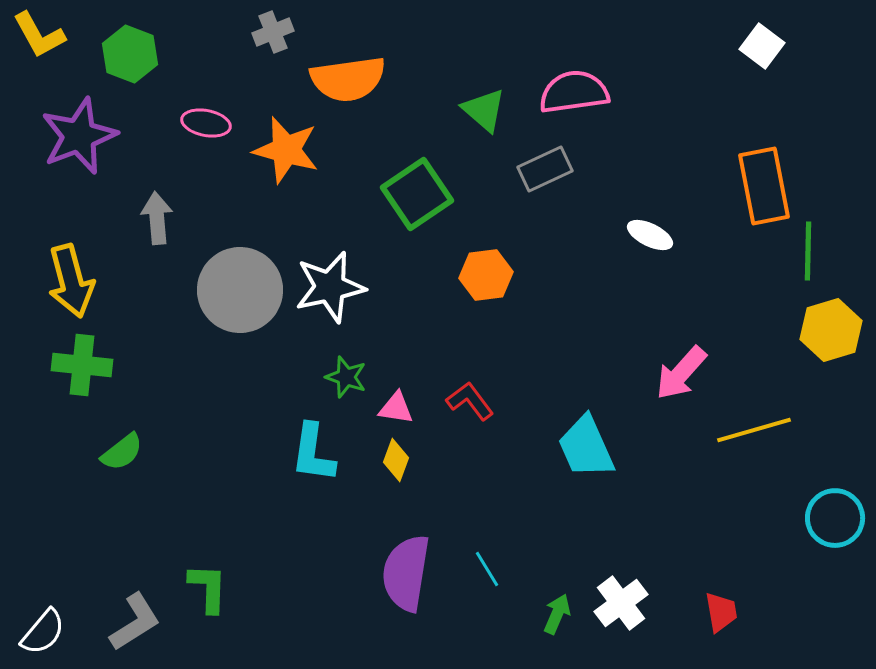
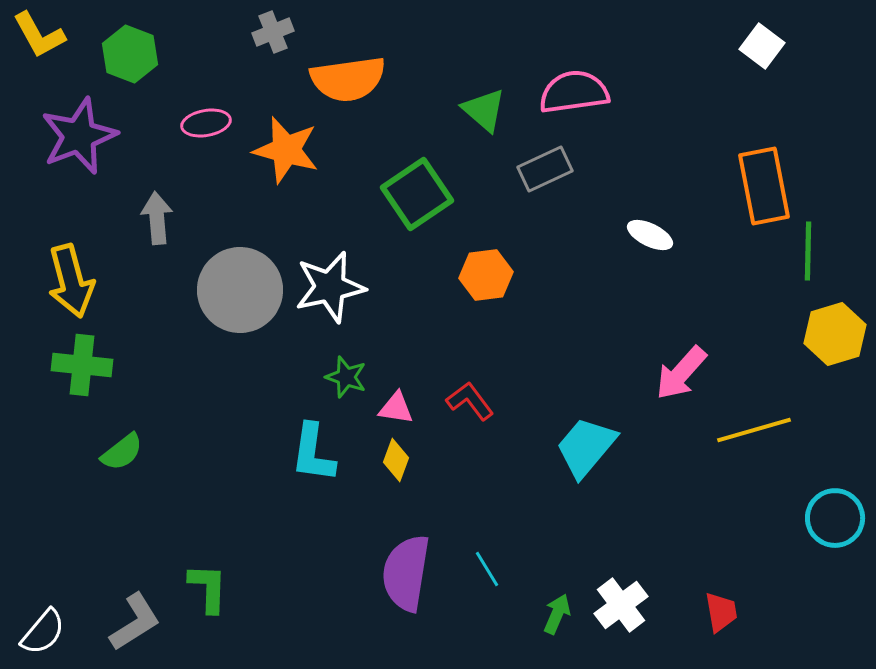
pink ellipse: rotated 21 degrees counterclockwise
yellow hexagon: moved 4 px right, 4 px down
cyan trapezoid: rotated 64 degrees clockwise
white cross: moved 2 px down
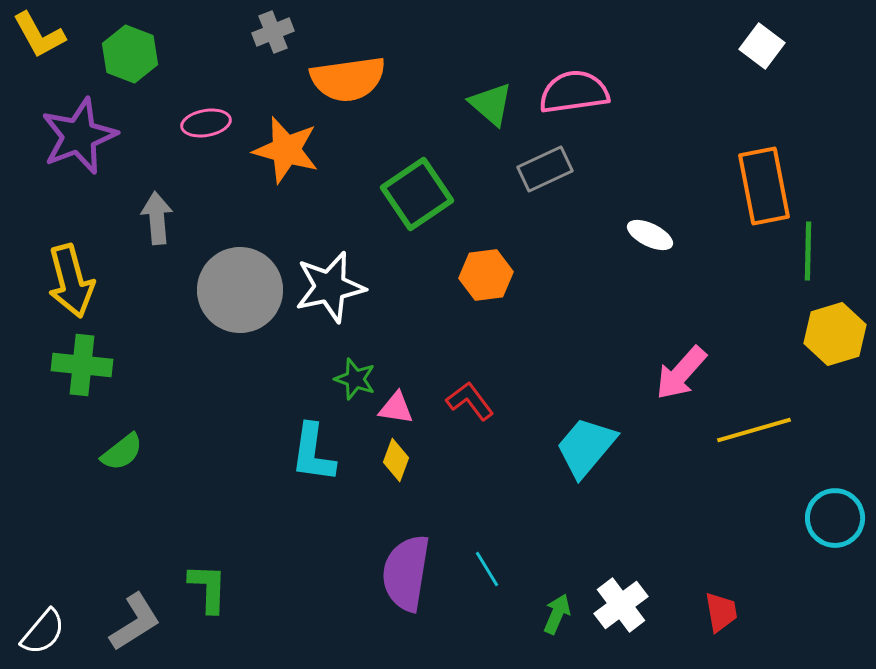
green triangle: moved 7 px right, 6 px up
green star: moved 9 px right, 2 px down
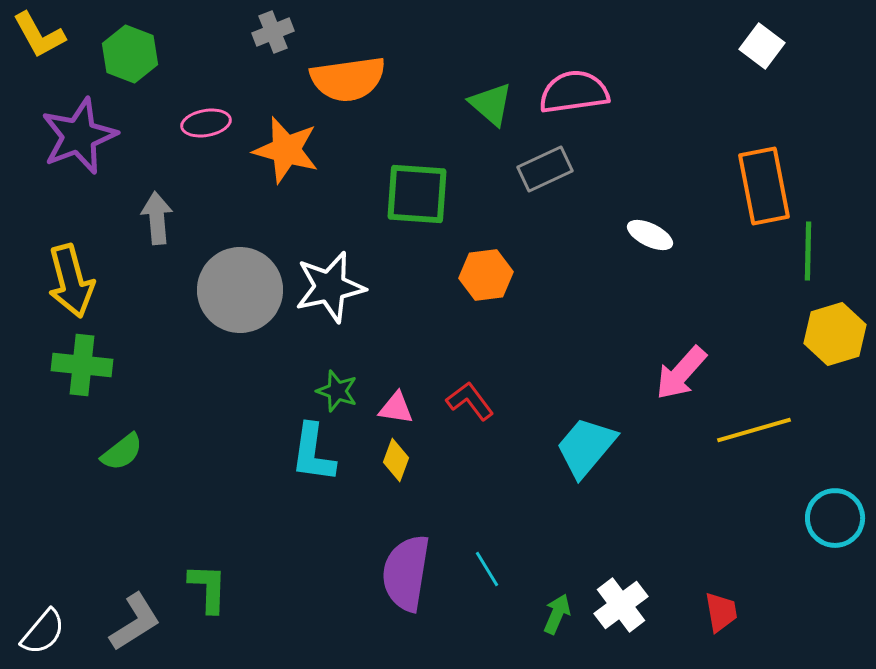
green square: rotated 38 degrees clockwise
green star: moved 18 px left, 12 px down
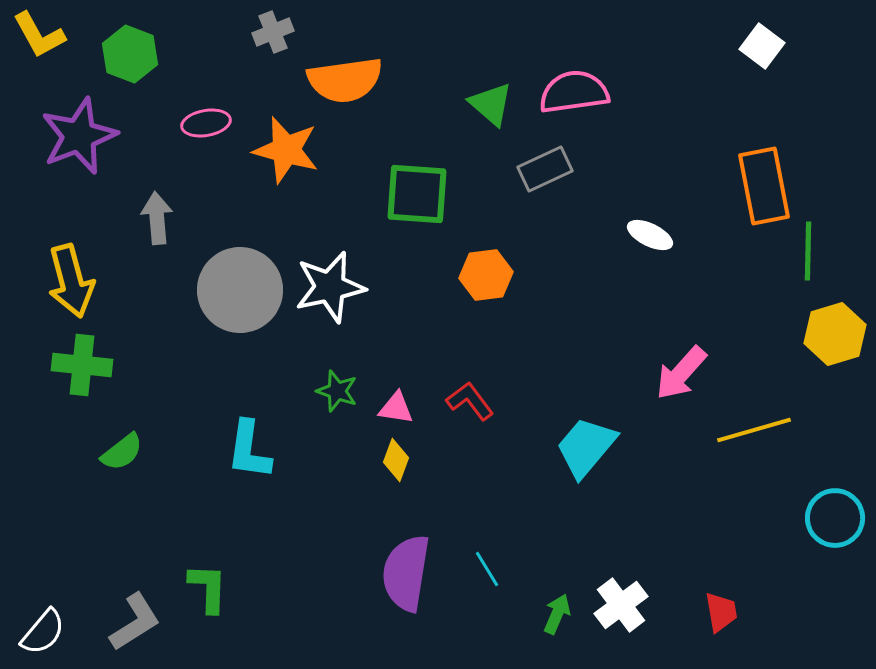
orange semicircle: moved 3 px left, 1 px down
cyan L-shape: moved 64 px left, 3 px up
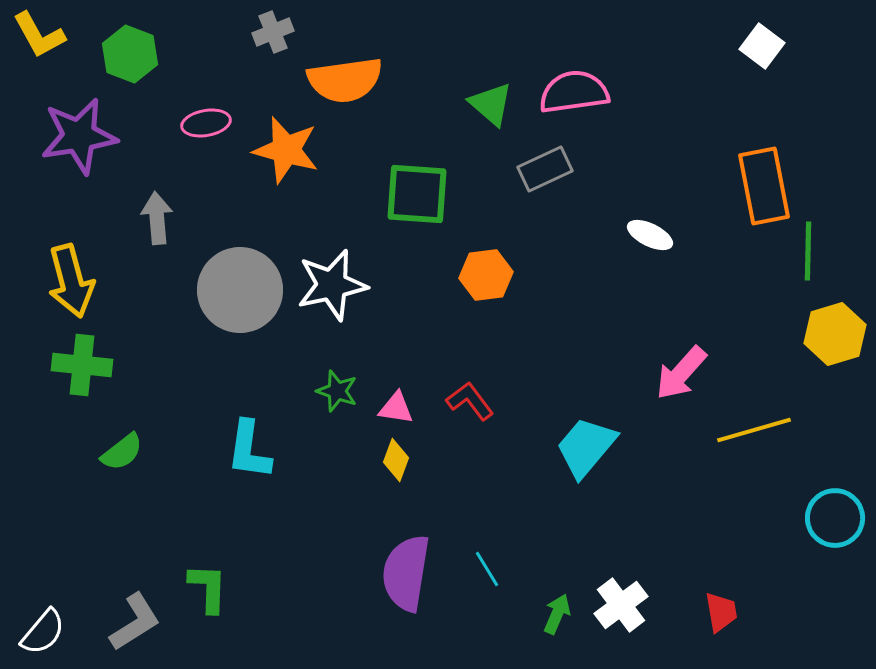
purple star: rotated 12 degrees clockwise
white star: moved 2 px right, 2 px up
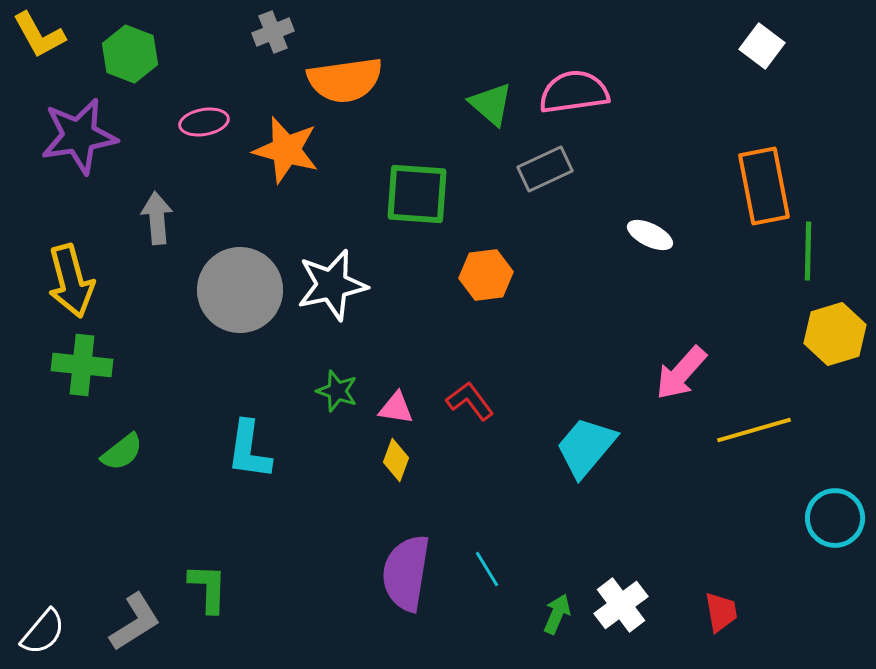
pink ellipse: moved 2 px left, 1 px up
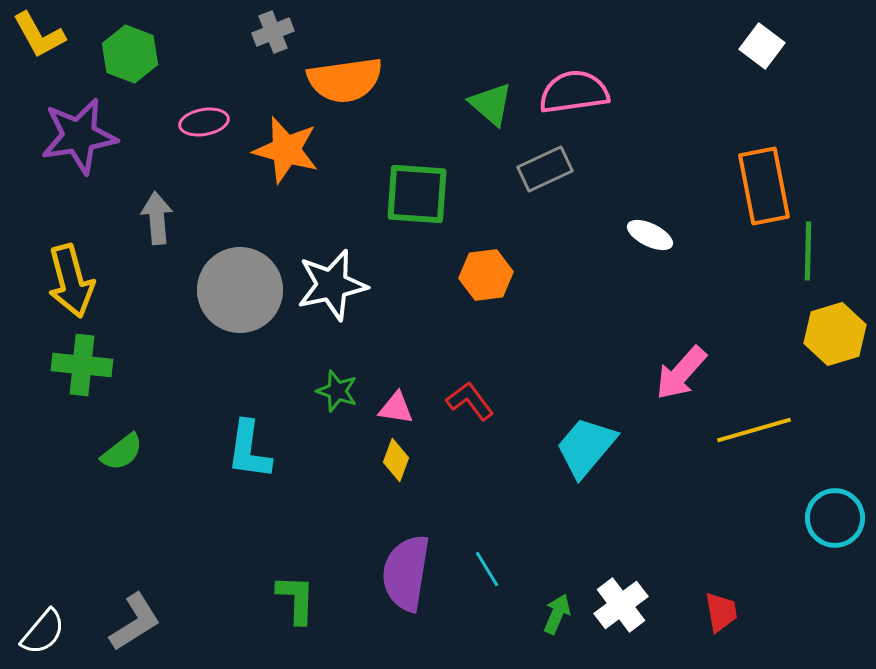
green L-shape: moved 88 px right, 11 px down
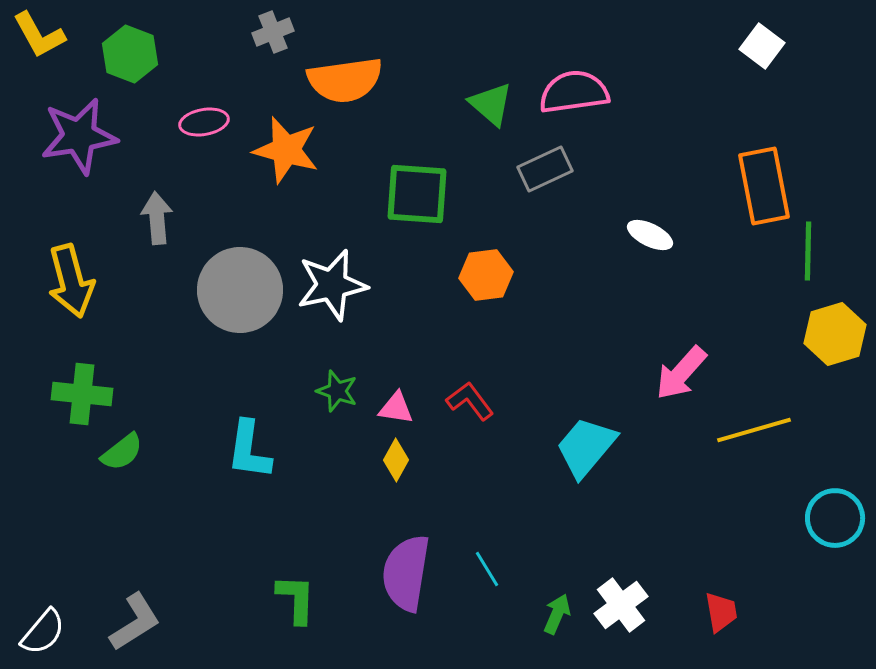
green cross: moved 29 px down
yellow diamond: rotated 9 degrees clockwise
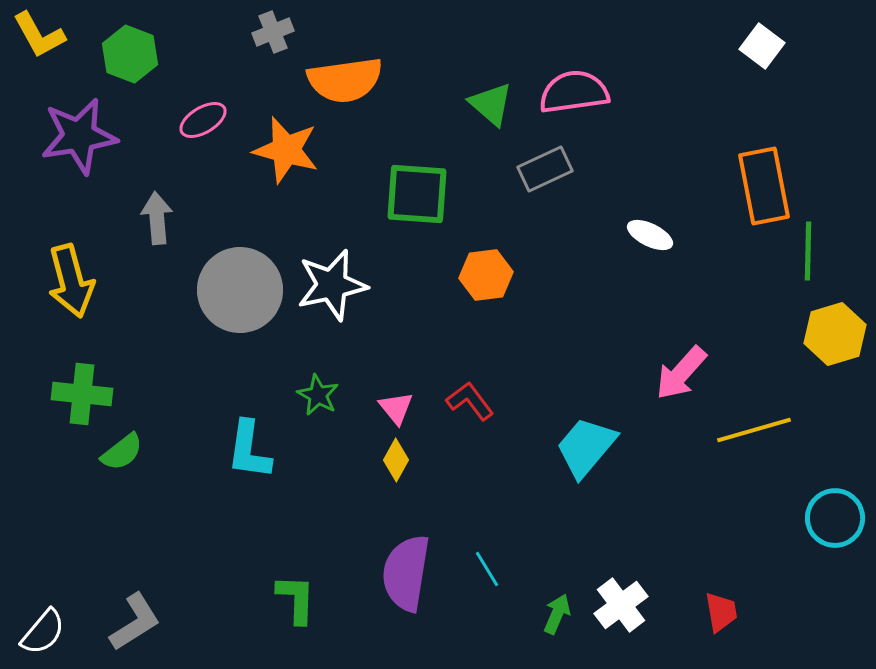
pink ellipse: moved 1 px left, 2 px up; rotated 21 degrees counterclockwise
green star: moved 19 px left, 4 px down; rotated 9 degrees clockwise
pink triangle: rotated 42 degrees clockwise
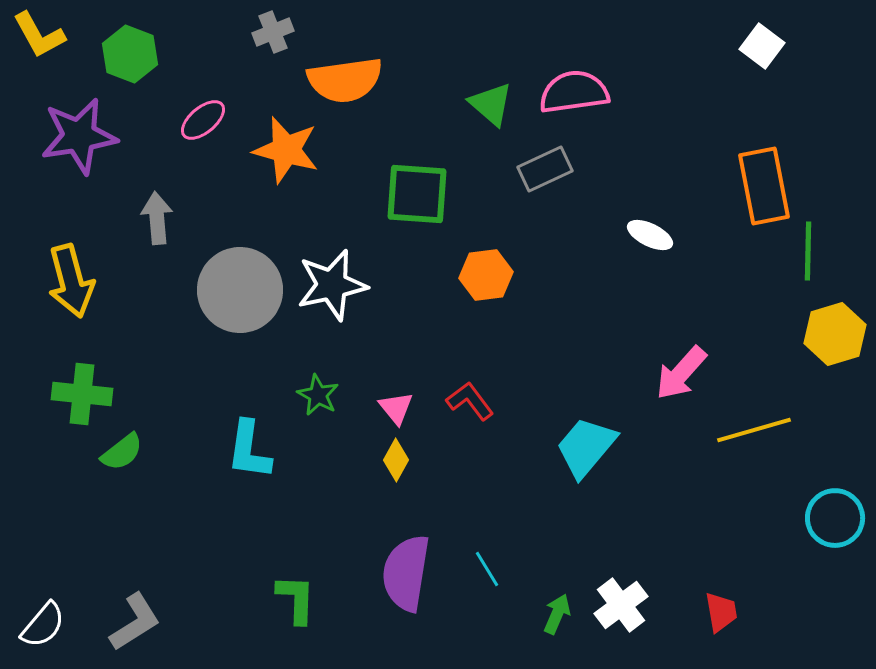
pink ellipse: rotated 9 degrees counterclockwise
white semicircle: moved 7 px up
